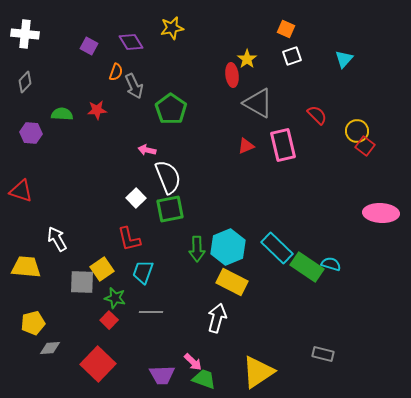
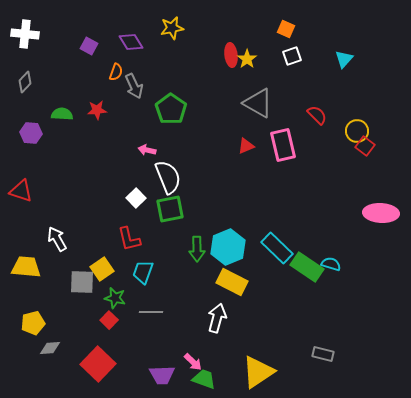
red ellipse at (232, 75): moved 1 px left, 20 px up
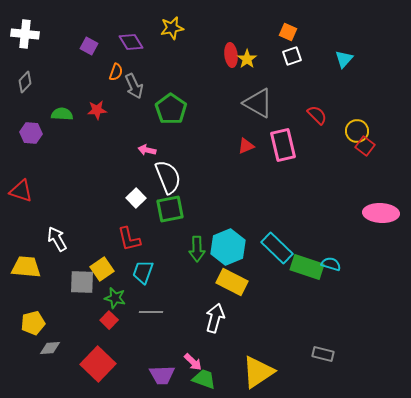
orange square at (286, 29): moved 2 px right, 3 px down
green rectangle at (307, 267): rotated 16 degrees counterclockwise
white arrow at (217, 318): moved 2 px left
